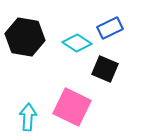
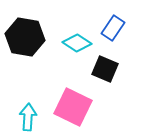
blue rectangle: moved 3 px right; rotated 30 degrees counterclockwise
pink square: moved 1 px right
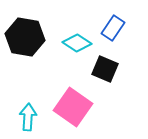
pink square: rotated 9 degrees clockwise
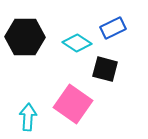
blue rectangle: rotated 30 degrees clockwise
black hexagon: rotated 9 degrees counterclockwise
black square: rotated 8 degrees counterclockwise
pink square: moved 3 px up
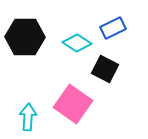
black square: rotated 12 degrees clockwise
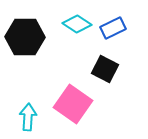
cyan diamond: moved 19 px up
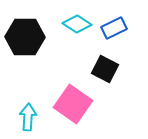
blue rectangle: moved 1 px right
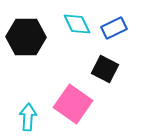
cyan diamond: rotated 32 degrees clockwise
black hexagon: moved 1 px right
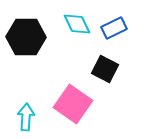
cyan arrow: moved 2 px left
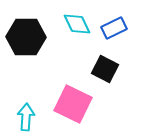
pink square: rotated 9 degrees counterclockwise
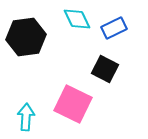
cyan diamond: moved 5 px up
black hexagon: rotated 9 degrees counterclockwise
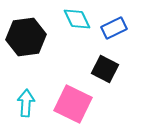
cyan arrow: moved 14 px up
